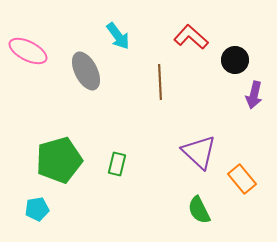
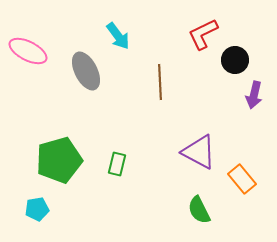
red L-shape: moved 12 px right, 3 px up; rotated 68 degrees counterclockwise
purple triangle: rotated 15 degrees counterclockwise
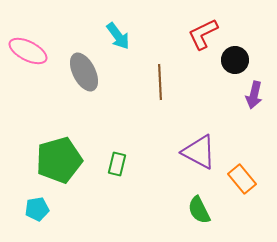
gray ellipse: moved 2 px left, 1 px down
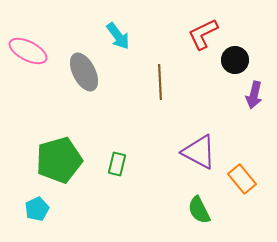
cyan pentagon: rotated 15 degrees counterclockwise
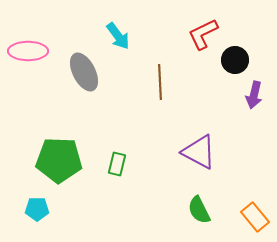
pink ellipse: rotated 27 degrees counterclockwise
green pentagon: rotated 18 degrees clockwise
orange rectangle: moved 13 px right, 38 px down
cyan pentagon: rotated 25 degrees clockwise
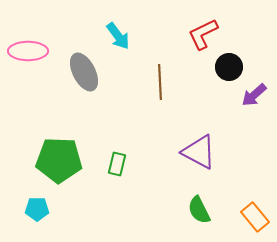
black circle: moved 6 px left, 7 px down
purple arrow: rotated 36 degrees clockwise
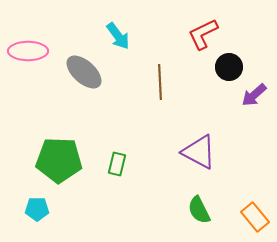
gray ellipse: rotated 21 degrees counterclockwise
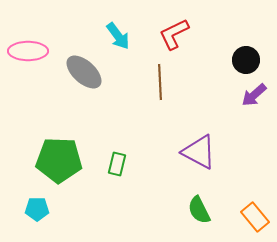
red L-shape: moved 29 px left
black circle: moved 17 px right, 7 px up
